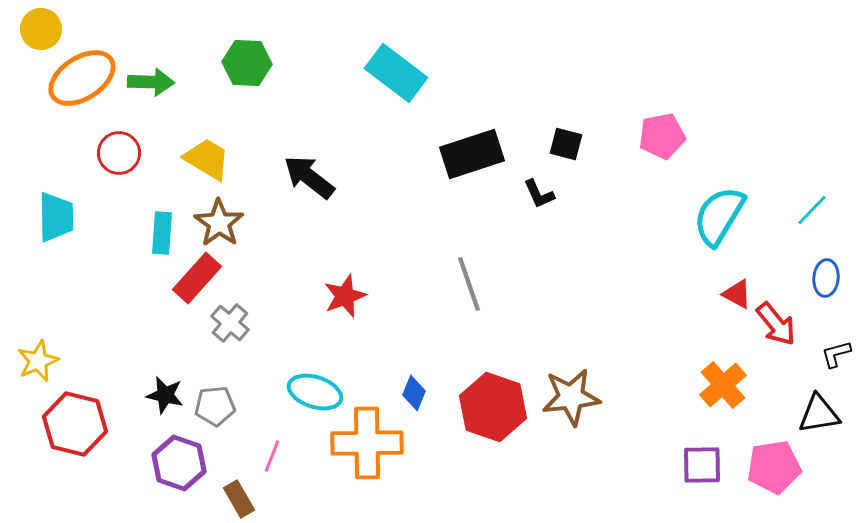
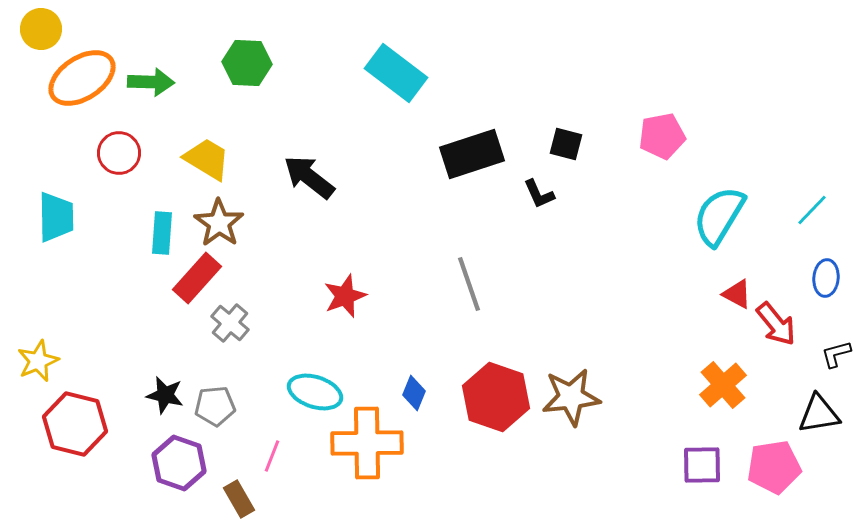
red hexagon at (493, 407): moved 3 px right, 10 px up
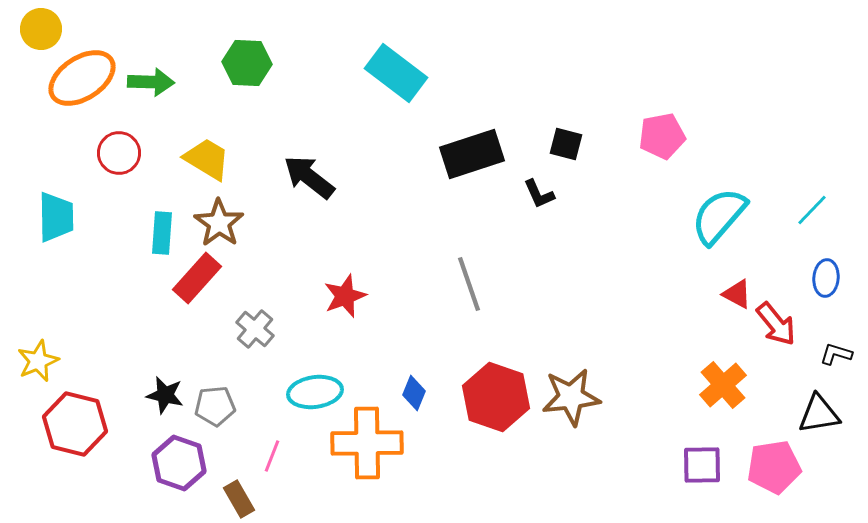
cyan semicircle at (719, 216): rotated 10 degrees clockwise
gray cross at (230, 323): moved 25 px right, 6 px down
black L-shape at (836, 354): rotated 32 degrees clockwise
cyan ellipse at (315, 392): rotated 26 degrees counterclockwise
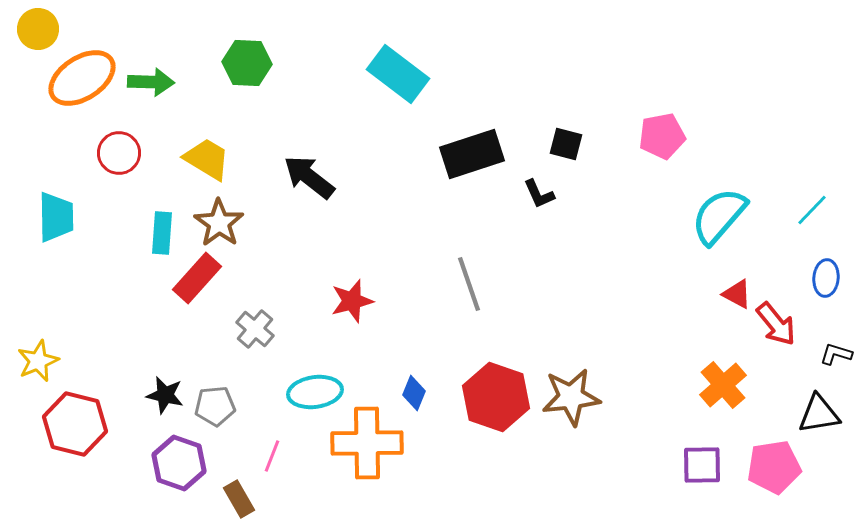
yellow circle at (41, 29): moved 3 px left
cyan rectangle at (396, 73): moved 2 px right, 1 px down
red star at (345, 296): moved 7 px right, 5 px down; rotated 6 degrees clockwise
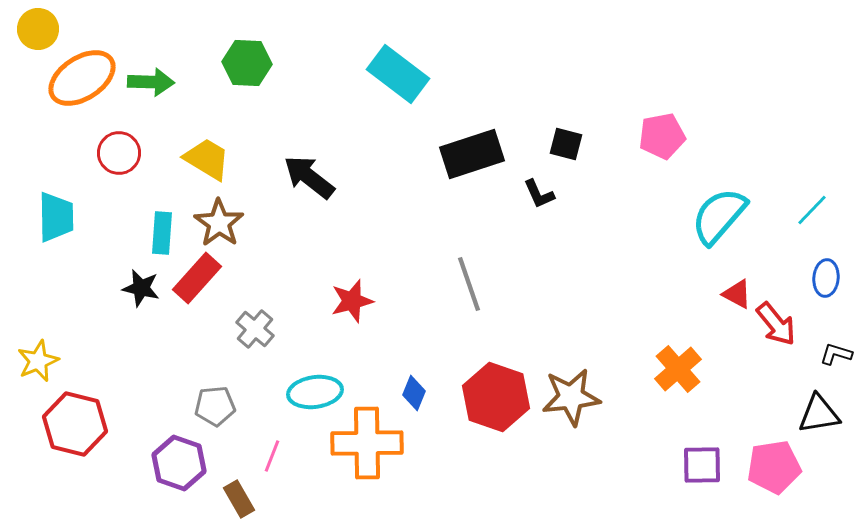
orange cross at (723, 385): moved 45 px left, 16 px up
black star at (165, 395): moved 24 px left, 107 px up
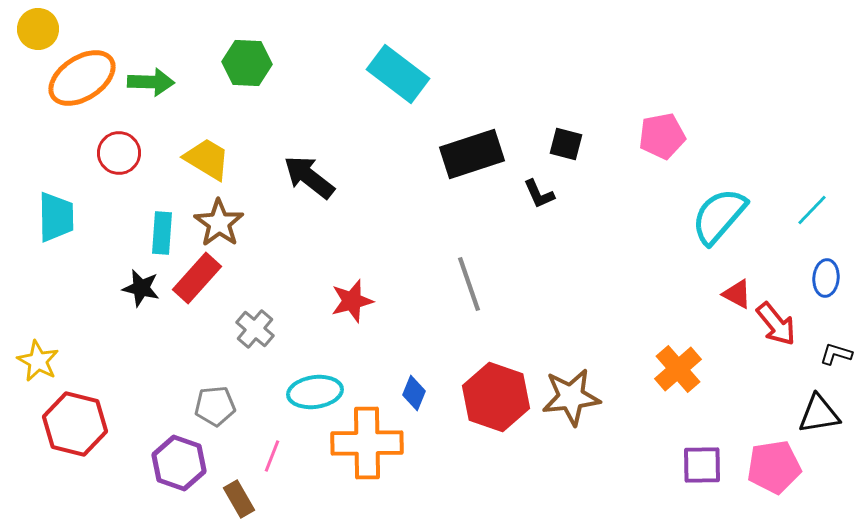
yellow star at (38, 361): rotated 21 degrees counterclockwise
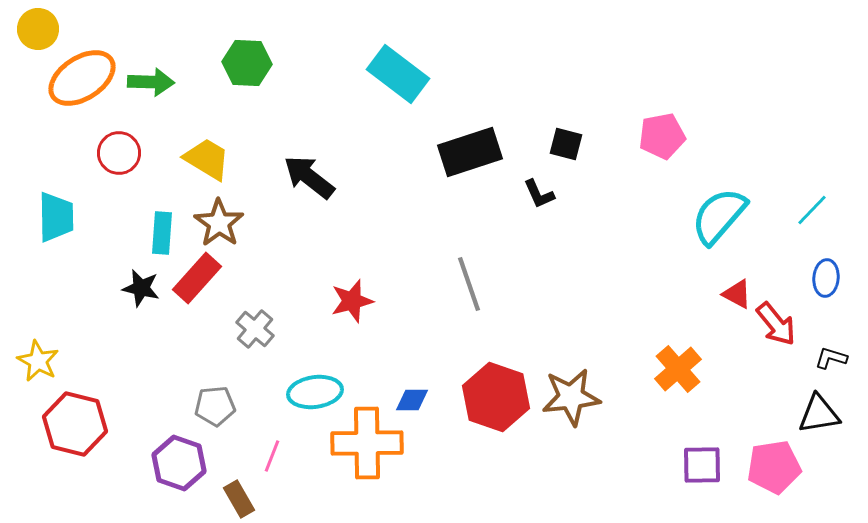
black rectangle at (472, 154): moved 2 px left, 2 px up
black L-shape at (836, 354): moved 5 px left, 4 px down
blue diamond at (414, 393): moved 2 px left, 7 px down; rotated 68 degrees clockwise
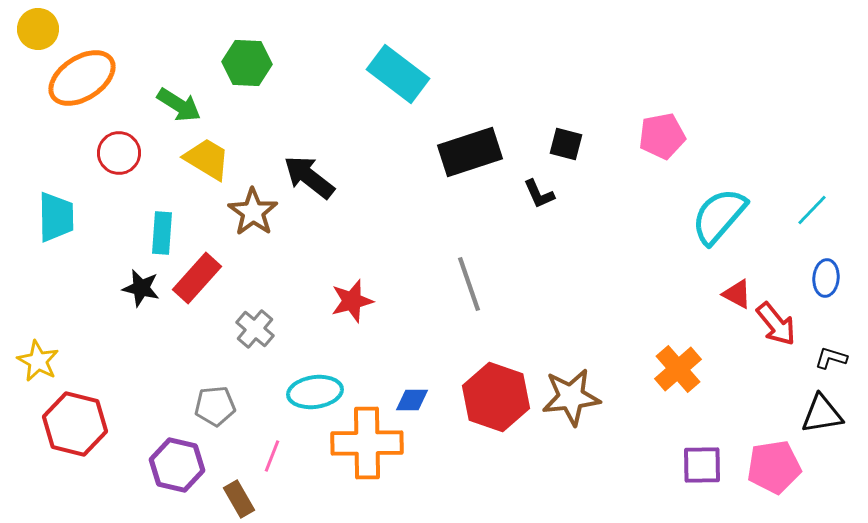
green arrow at (151, 82): moved 28 px right, 23 px down; rotated 30 degrees clockwise
brown star at (219, 223): moved 34 px right, 11 px up
black triangle at (819, 414): moved 3 px right
purple hexagon at (179, 463): moved 2 px left, 2 px down; rotated 6 degrees counterclockwise
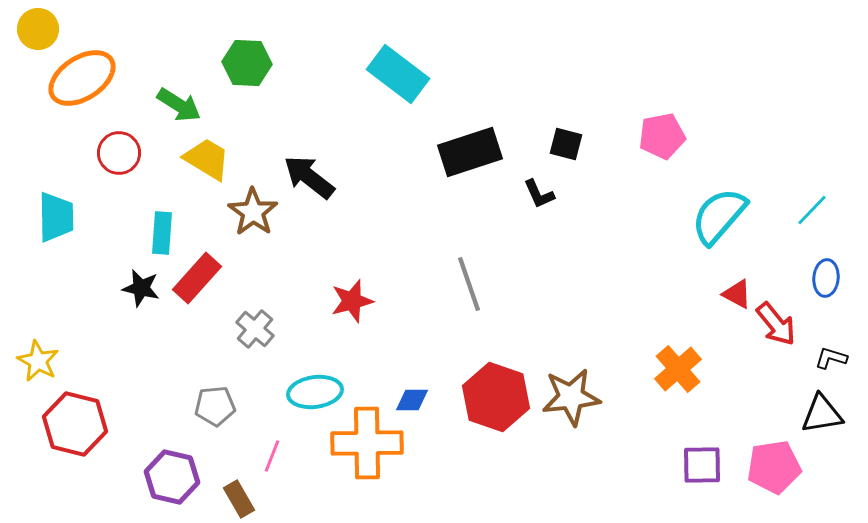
purple hexagon at (177, 465): moved 5 px left, 12 px down
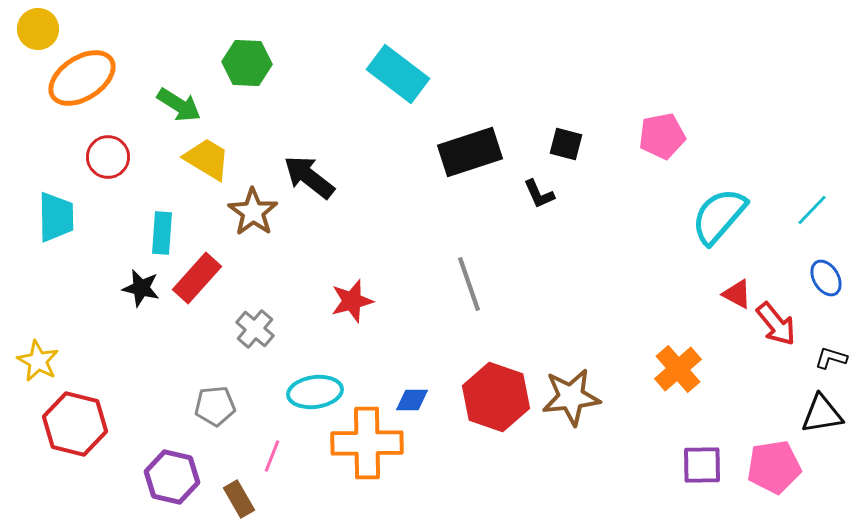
red circle at (119, 153): moved 11 px left, 4 px down
blue ellipse at (826, 278): rotated 36 degrees counterclockwise
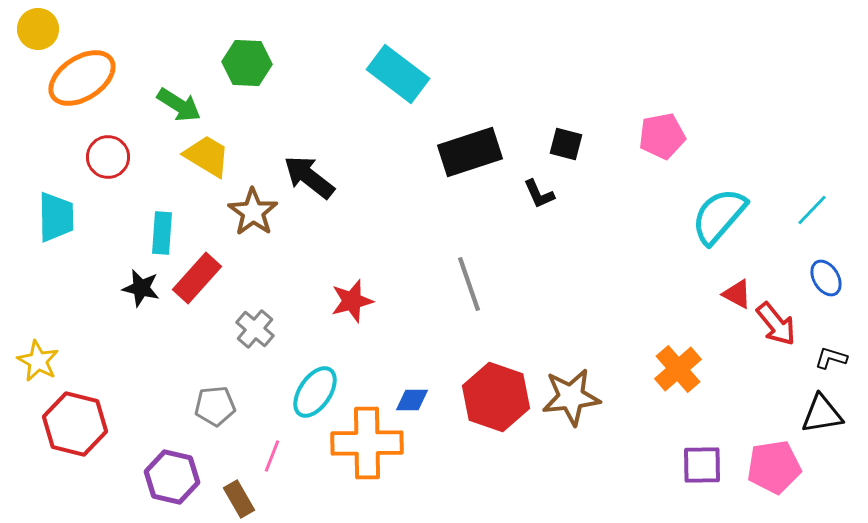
yellow trapezoid at (207, 159): moved 3 px up
cyan ellipse at (315, 392): rotated 48 degrees counterclockwise
